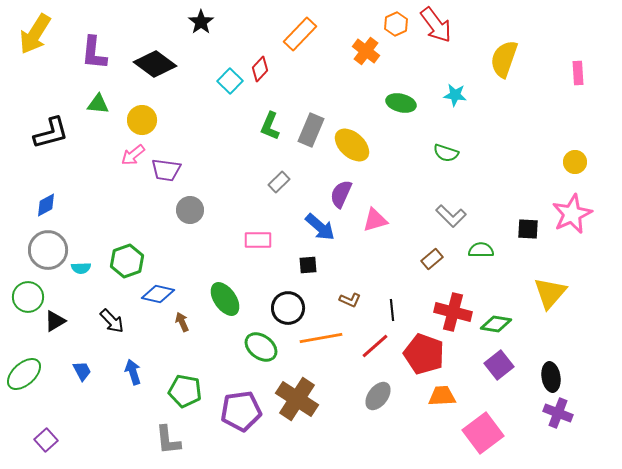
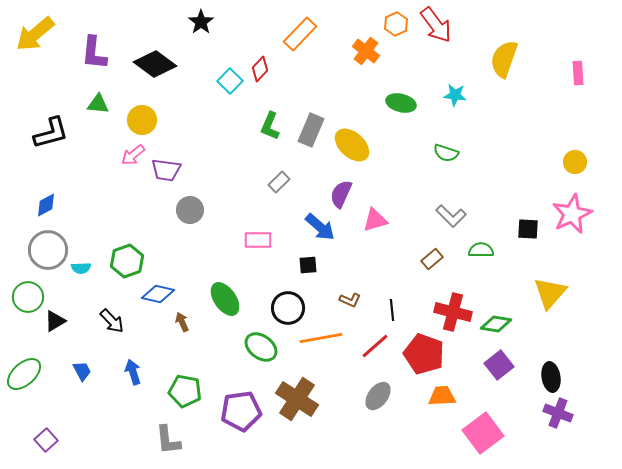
yellow arrow at (35, 34): rotated 18 degrees clockwise
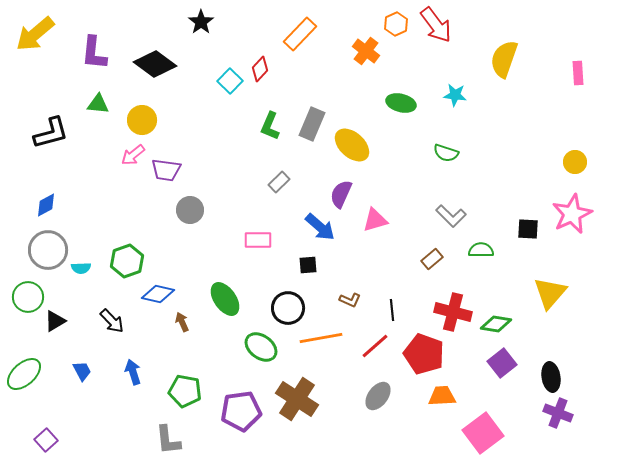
gray rectangle at (311, 130): moved 1 px right, 6 px up
purple square at (499, 365): moved 3 px right, 2 px up
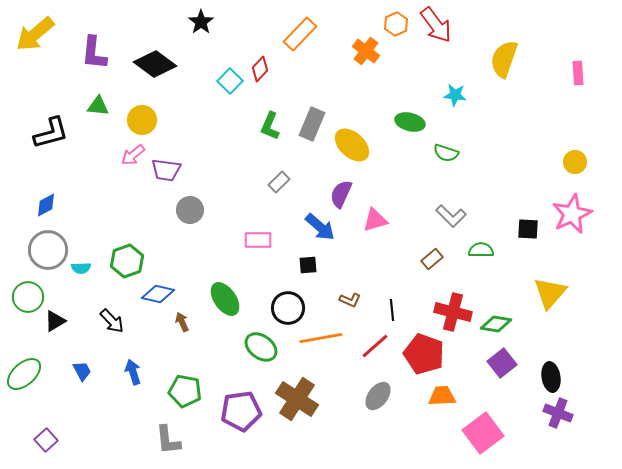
green ellipse at (401, 103): moved 9 px right, 19 px down
green triangle at (98, 104): moved 2 px down
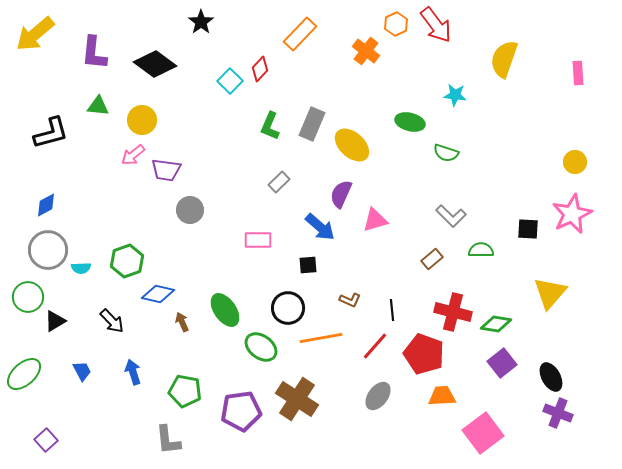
green ellipse at (225, 299): moved 11 px down
red line at (375, 346): rotated 8 degrees counterclockwise
black ellipse at (551, 377): rotated 20 degrees counterclockwise
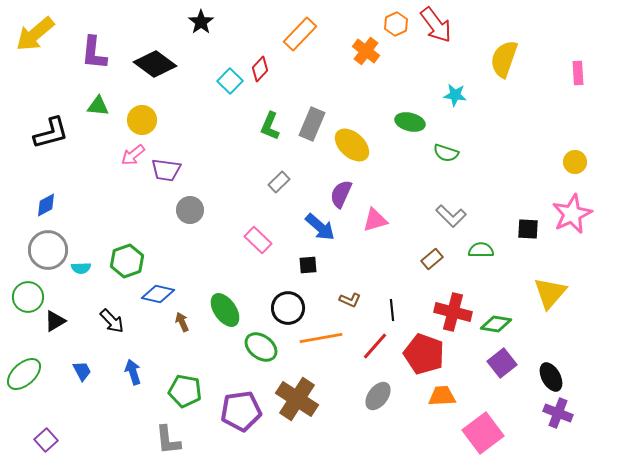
pink rectangle at (258, 240): rotated 44 degrees clockwise
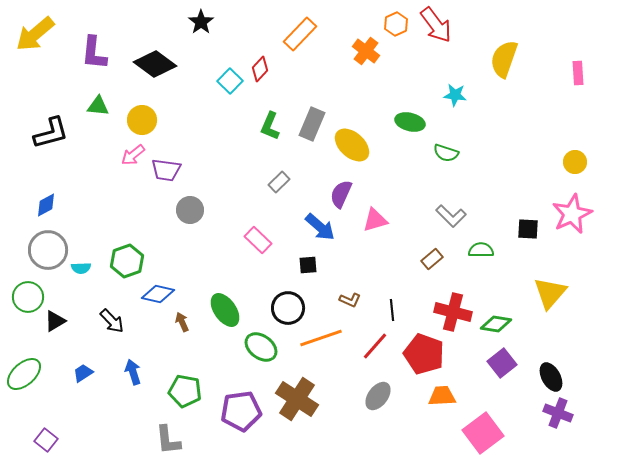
orange line at (321, 338): rotated 9 degrees counterclockwise
blue trapezoid at (82, 371): moved 1 px right, 2 px down; rotated 95 degrees counterclockwise
purple square at (46, 440): rotated 10 degrees counterclockwise
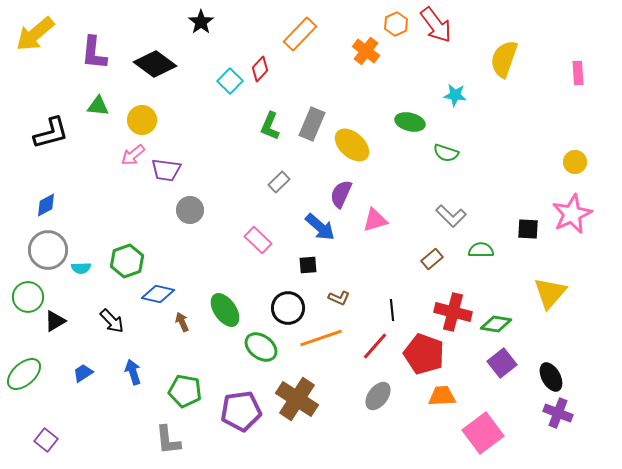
brown L-shape at (350, 300): moved 11 px left, 2 px up
